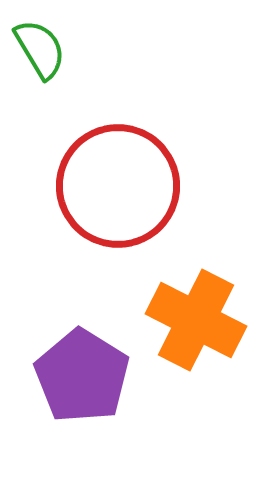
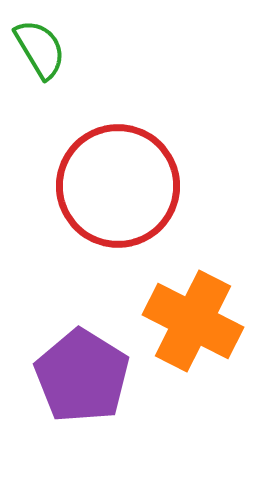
orange cross: moved 3 px left, 1 px down
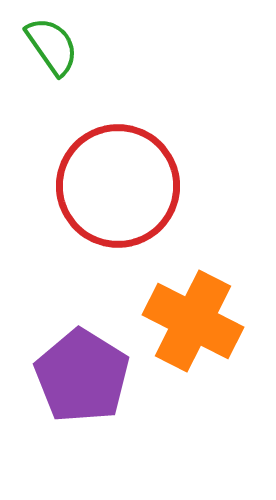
green semicircle: moved 12 px right, 3 px up; rotated 4 degrees counterclockwise
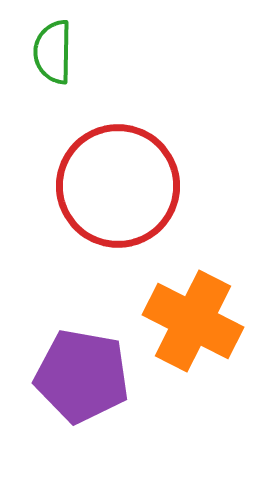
green semicircle: moved 1 px right, 6 px down; rotated 144 degrees counterclockwise
purple pentagon: rotated 22 degrees counterclockwise
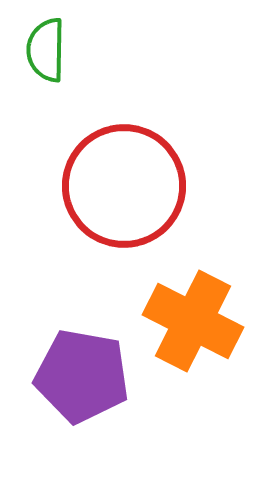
green semicircle: moved 7 px left, 2 px up
red circle: moved 6 px right
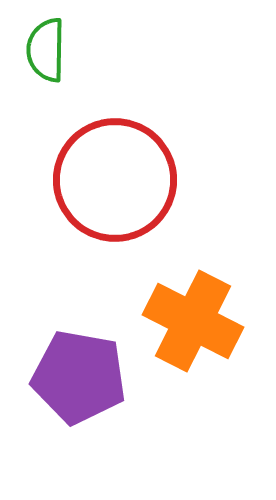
red circle: moved 9 px left, 6 px up
purple pentagon: moved 3 px left, 1 px down
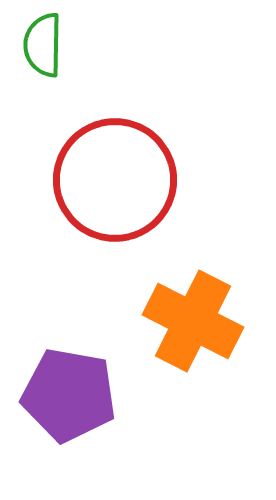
green semicircle: moved 3 px left, 5 px up
purple pentagon: moved 10 px left, 18 px down
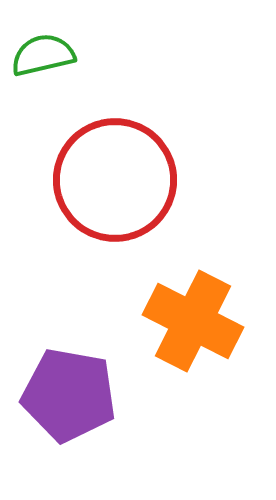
green semicircle: moved 10 px down; rotated 76 degrees clockwise
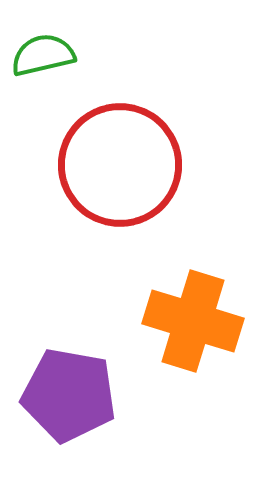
red circle: moved 5 px right, 15 px up
orange cross: rotated 10 degrees counterclockwise
